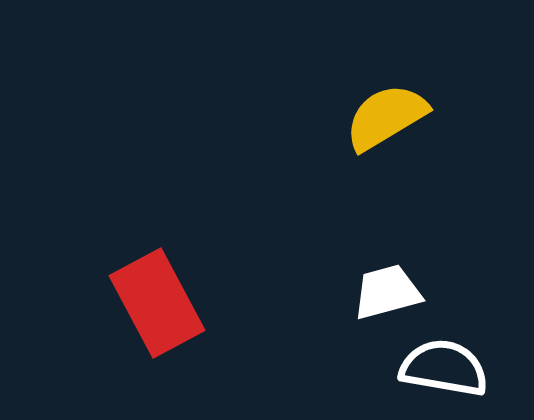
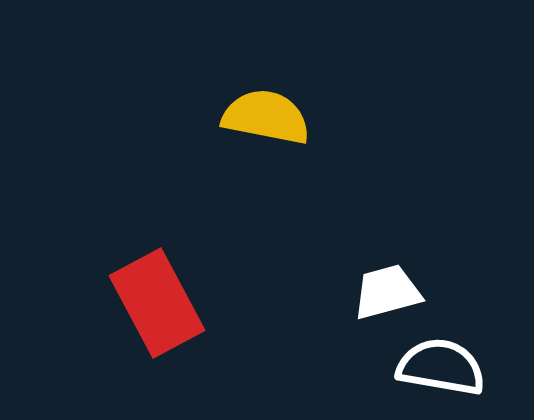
yellow semicircle: moved 120 px left; rotated 42 degrees clockwise
white semicircle: moved 3 px left, 1 px up
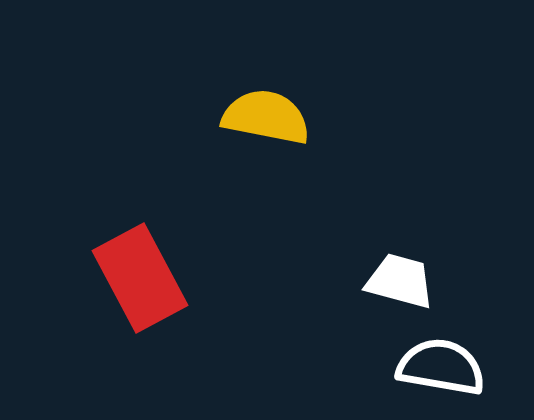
white trapezoid: moved 13 px right, 11 px up; rotated 30 degrees clockwise
red rectangle: moved 17 px left, 25 px up
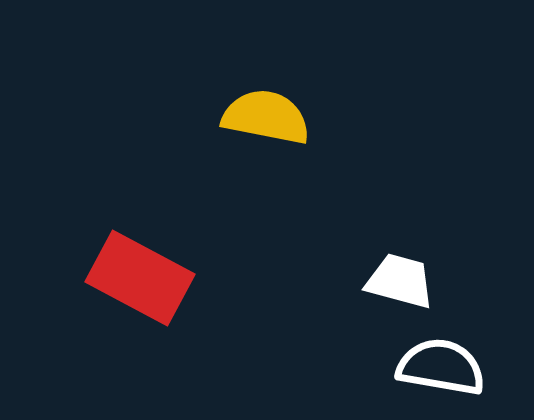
red rectangle: rotated 34 degrees counterclockwise
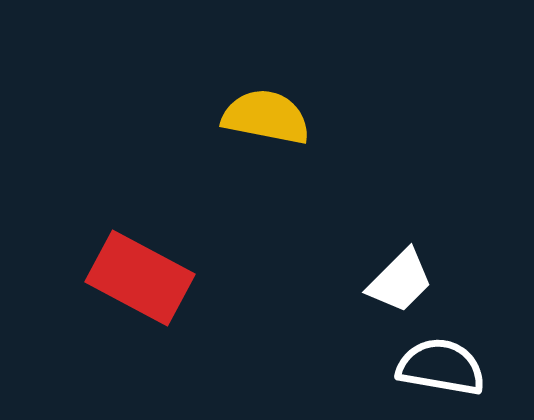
white trapezoid: rotated 120 degrees clockwise
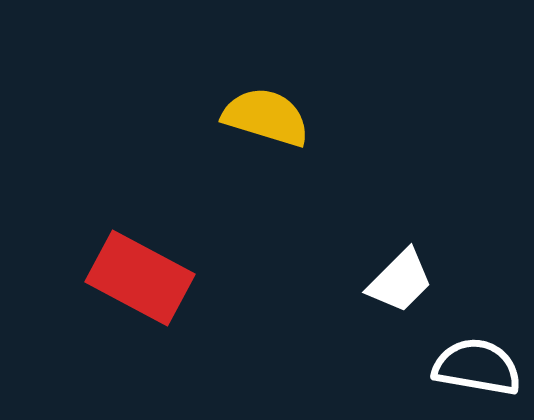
yellow semicircle: rotated 6 degrees clockwise
white semicircle: moved 36 px right
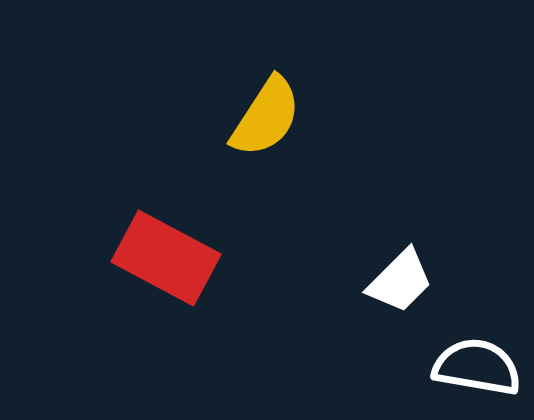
yellow semicircle: rotated 106 degrees clockwise
red rectangle: moved 26 px right, 20 px up
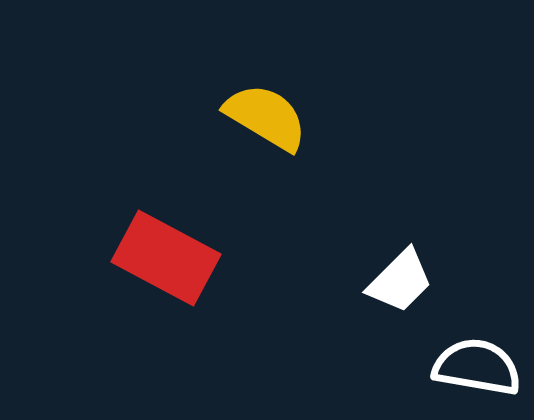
yellow semicircle: rotated 92 degrees counterclockwise
